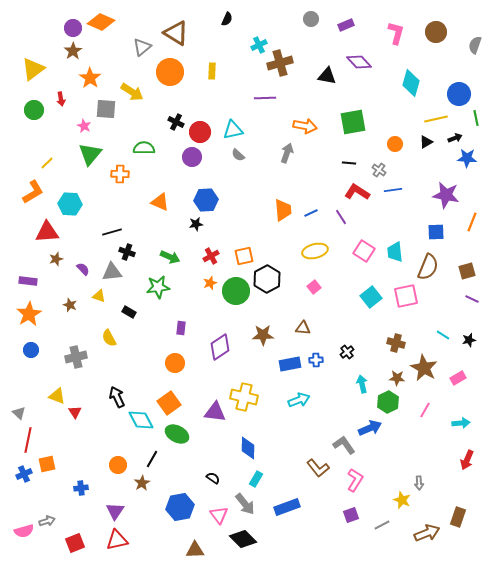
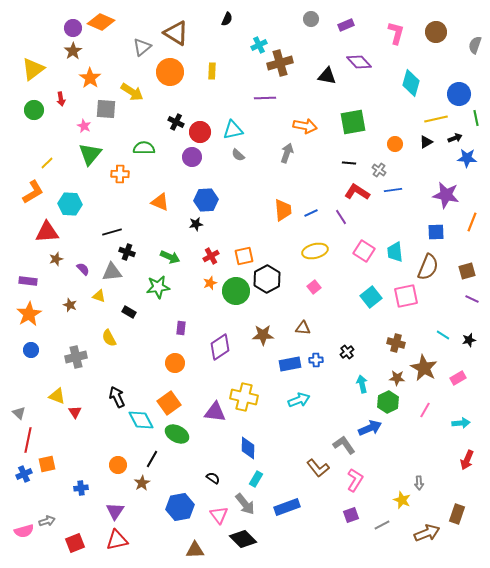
brown rectangle at (458, 517): moved 1 px left, 3 px up
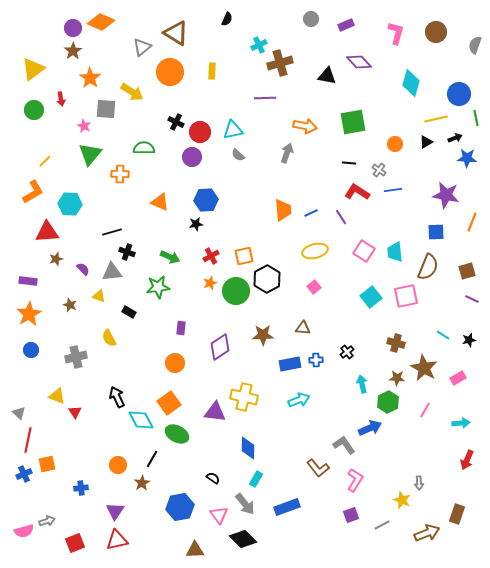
yellow line at (47, 163): moved 2 px left, 2 px up
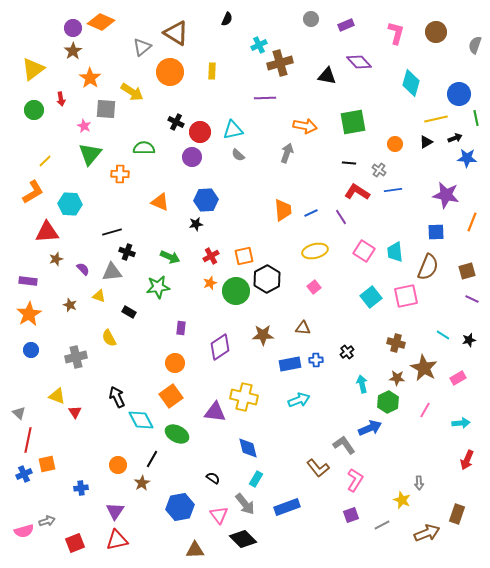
orange square at (169, 403): moved 2 px right, 7 px up
blue diamond at (248, 448): rotated 15 degrees counterclockwise
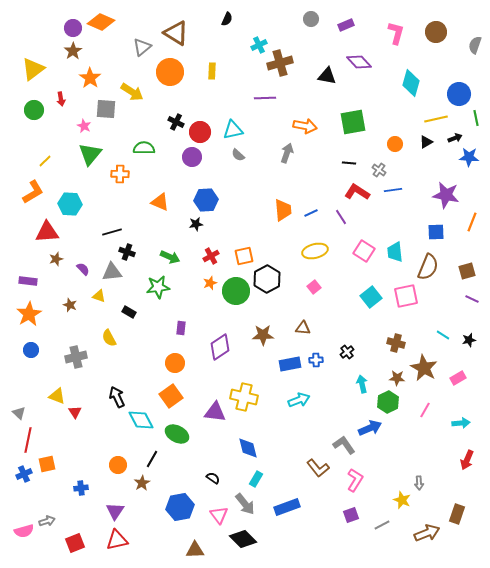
blue star at (467, 158): moved 2 px right, 1 px up
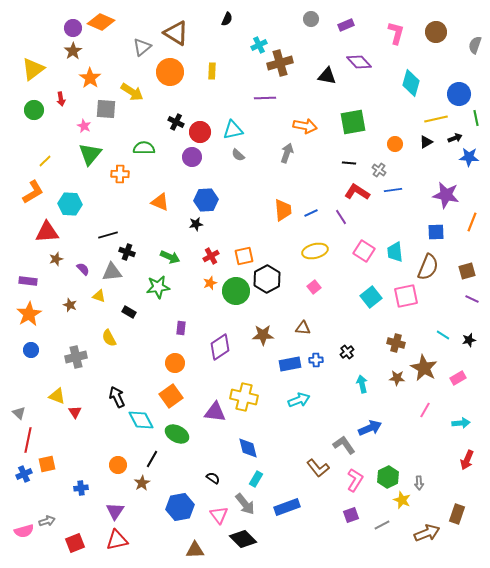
black line at (112, 232): moved 4 px left, 3 px down
green hexagon at (388, 402): moved 75 px down
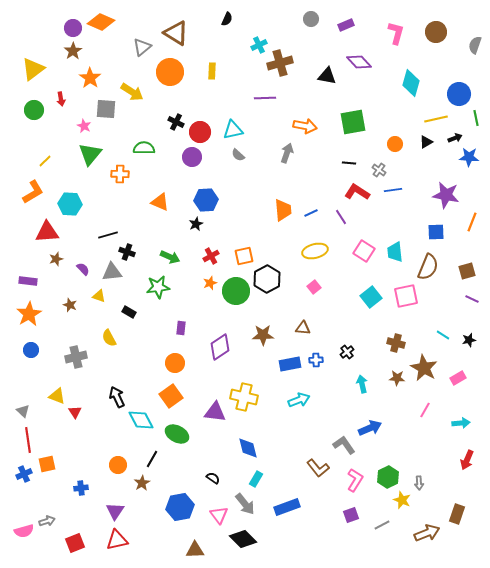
black star at (196, 224): rotated 16 degrees counterclockwise
gray triangle at (19, 413): moved 4 px right, 2 px up
red line at (28, 440): rotated 20 degrees counterclockwise
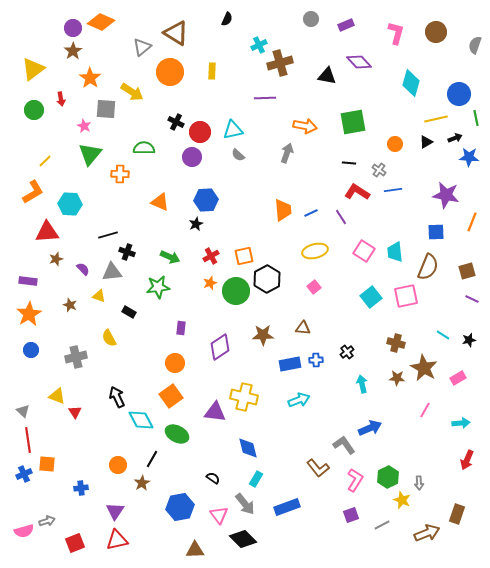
orange square at (47, 464): rotated 18 degrees clockwise
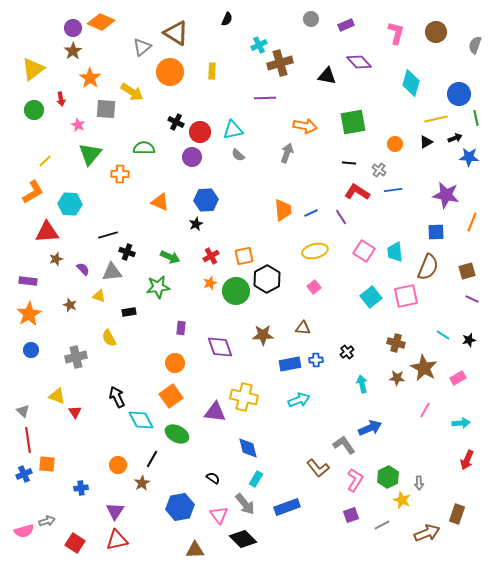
pink star at (84, 126): moved 6 px left, 1 px up
black rectangle at (129, 312): rotated 40 degrees counterclockwise
purple diamond at (220, 347): rotated 76 degrees counterclockwise
red square at (75, 543): rotated 36 degrees counterclockwise
